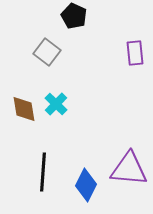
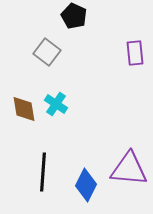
cyan cross: rotated 10 degrees counterclockwise
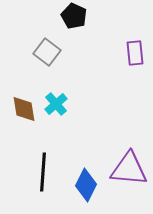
cyan cross: rotated 15 degrees clockwise
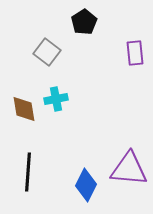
black pentagon: moved 10 px right, 6 px down; rotated 15 degrees clockwise
cyan cross: moved 5 px up; rotated 30 degrees clockwise
black line: moved 15 px left
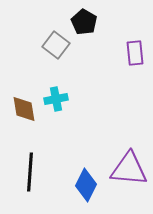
black pentagon: rotated 10 degrees counterclockwise
gray square: moved 9 px right, 7 px up
black line: moved 2 px right
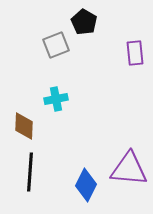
gray square: rotated 32 degrees clockwise
brown diamond: moved 17 px down; rotated 12 degrees clockwise
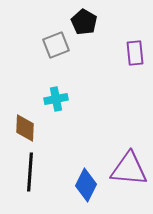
brown diamond: moved 1 px right, 2 px down
